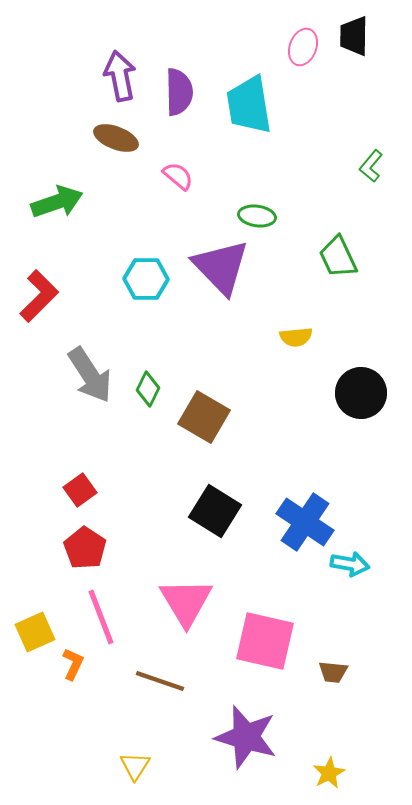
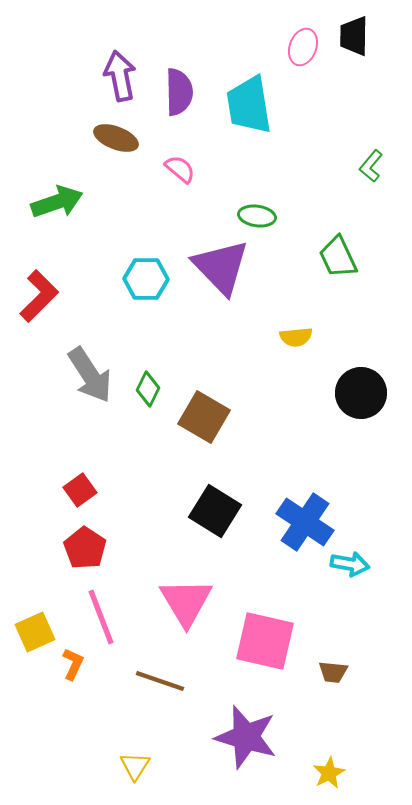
pink semicircle: moved 2 px right, 7 px up
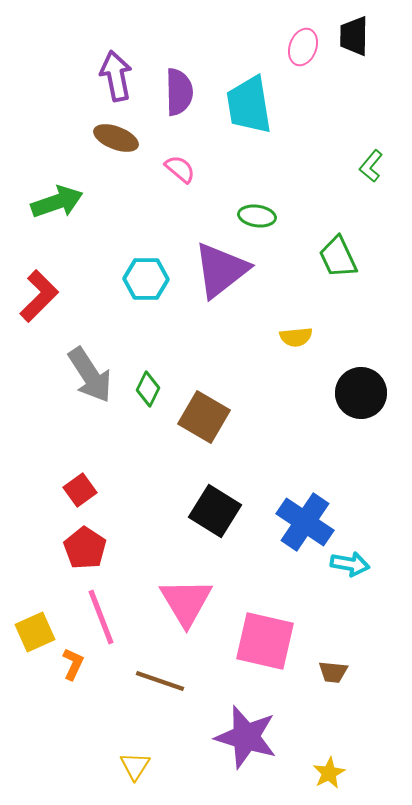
purple arrow: moved 4 px left
purple triangle: moved 3 px down; rotated 36 degrees clockwise
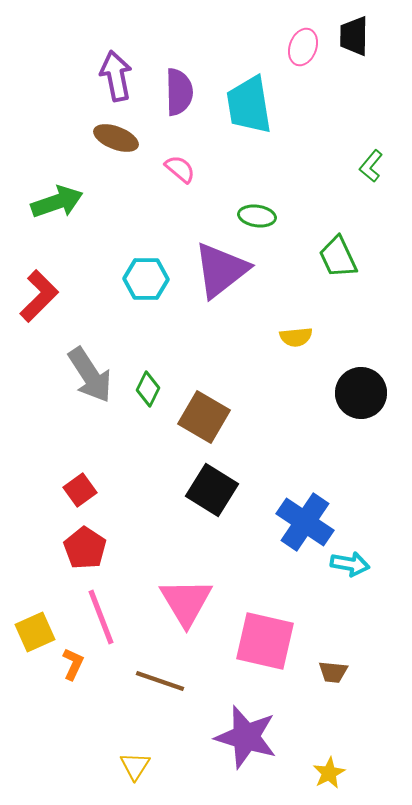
black square: moved 3 px left, 21 px up
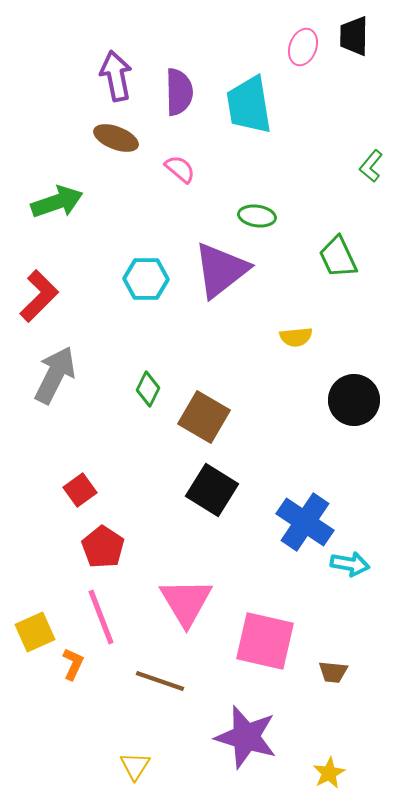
gray arrow: moved 35 px left; rotated 120 degrees counterclockwise
black circle: moved 7 px left, 7 px down
red pentagon: moved 18 px right, 1 px up
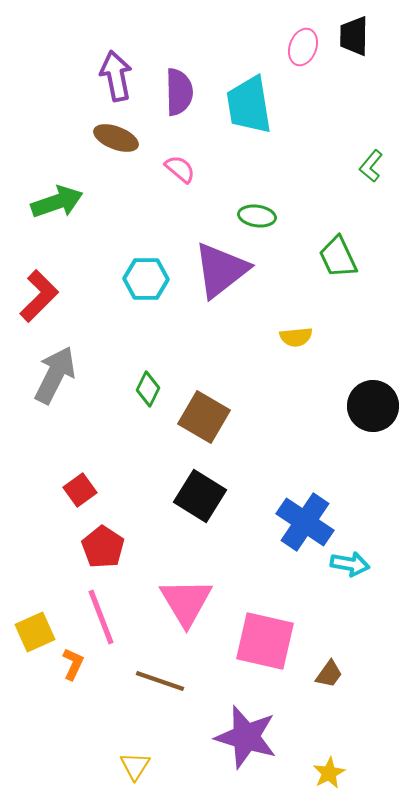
black circle: moved 19 px right, 6 px down
black square: moved 12 px left, 6 px down
brown trapezoid: moved 4 px left, 2 px down; rotated 60 degrees counterclockwise
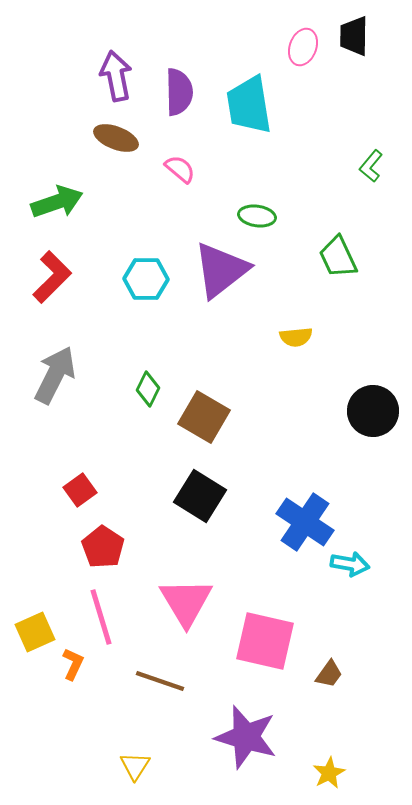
red L-shape: moved 13 px right, 19 px up
black circle: moved 5 px down
pink line: rotated 4 degrees clockwise
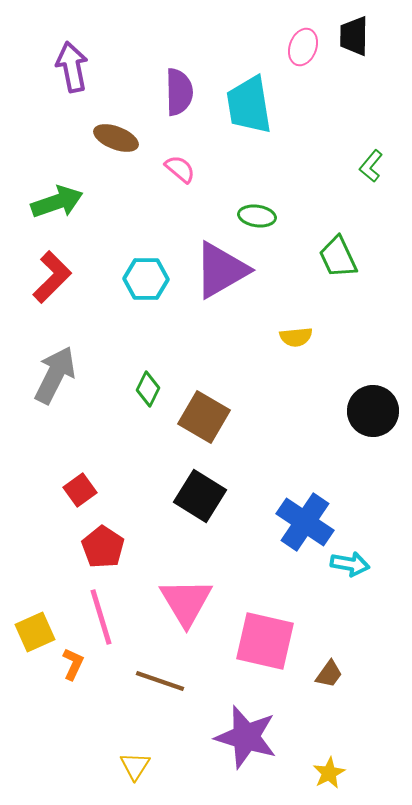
purple arrow: moved 44 px left, 9 px up
purple triangle: rotated 8 degrees clockwise
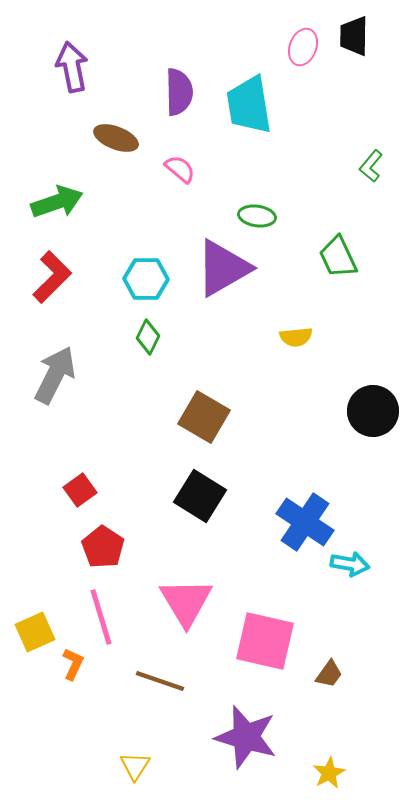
purple triangle: moved 2 px right, 2 px up
green diamond: moved 52 px up
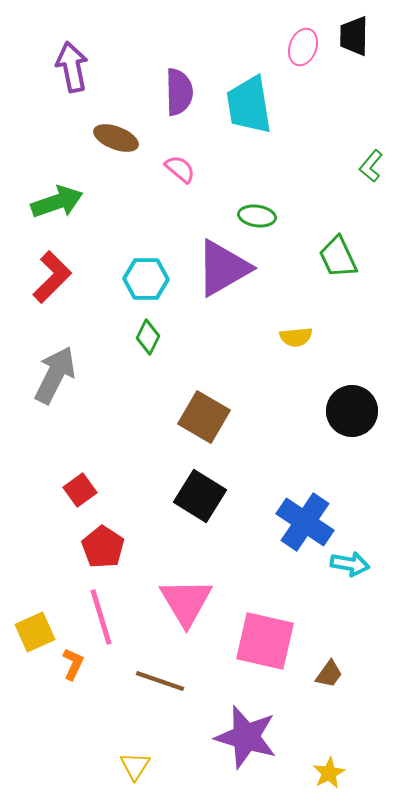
black circle: moved 21 px left
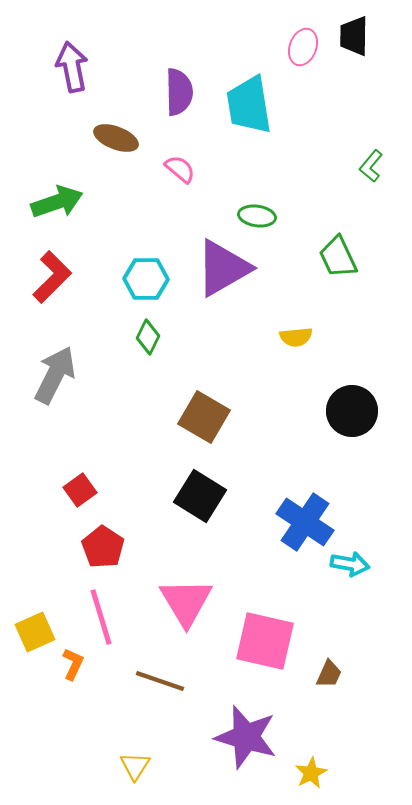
brown trapezoid: rotated 12 degrees counterclockwise
yellow star: moved 18 px left
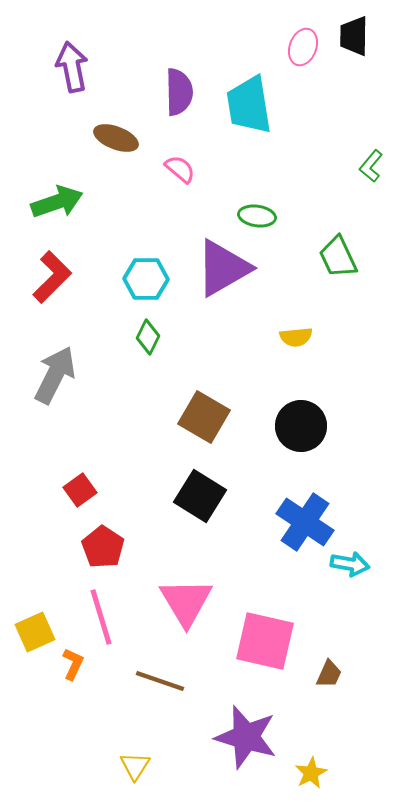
black circle: moved 51 px left, 15 px down
